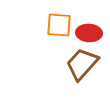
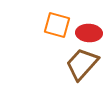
orange square: moved 2 px left; rotated 12 degrees clockwise
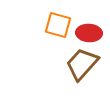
orange square: moved 1 px right
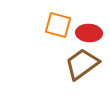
brown trapezoid: rotated 12 degrees clockwise
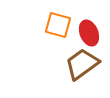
red ellipse: rotated 65 degrees clockwise
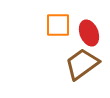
orange square: rotated 16 degrees counterclockwise
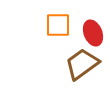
red ellipse: moved 4 px right
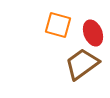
orange square: rotated 16 degrees clockwise
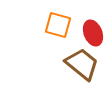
brown trapezoid: rotated 75 degrees clockwise
